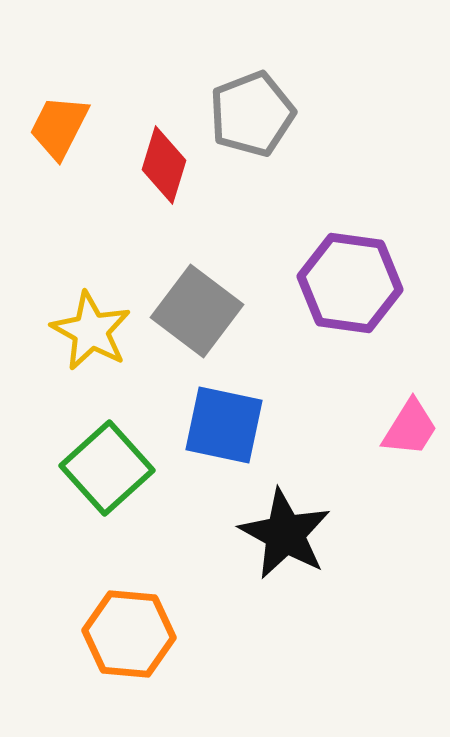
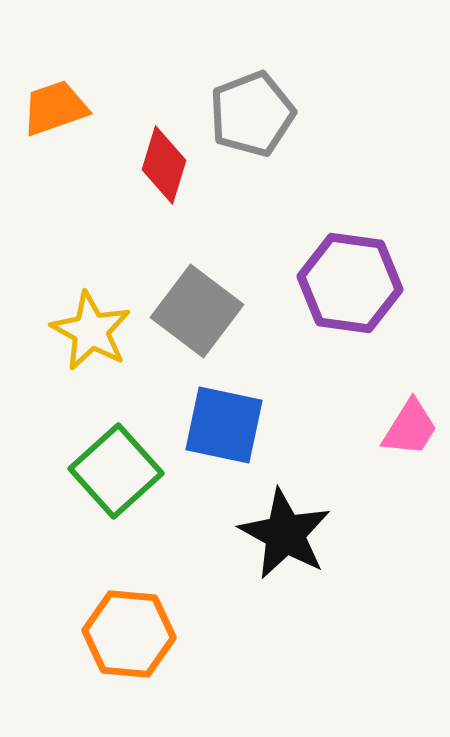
orange trapezoid: moved 4 px left, 19 px up; rotated 44 degrees clockwise
green square: moved 9 px right, 3 px down
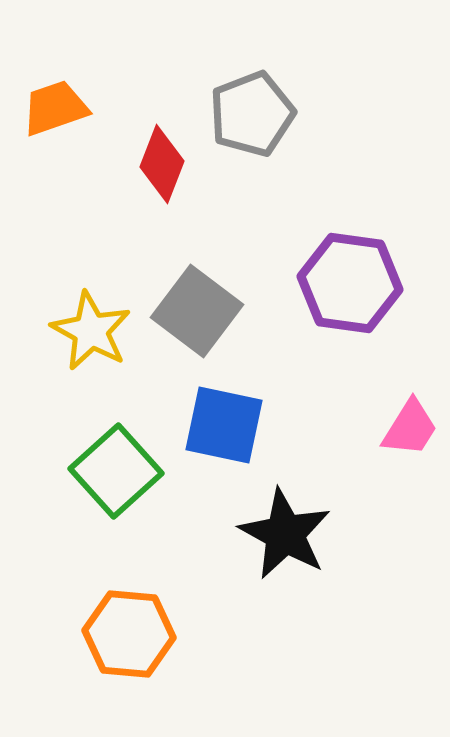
red diamond: moved 2 px left, 1 px up; rotated 4 degrees clockwise
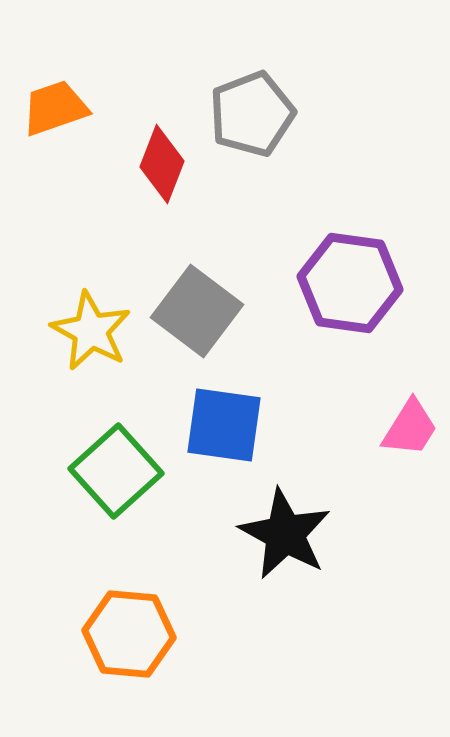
blue square: rotated 4 degrees counterclockwise
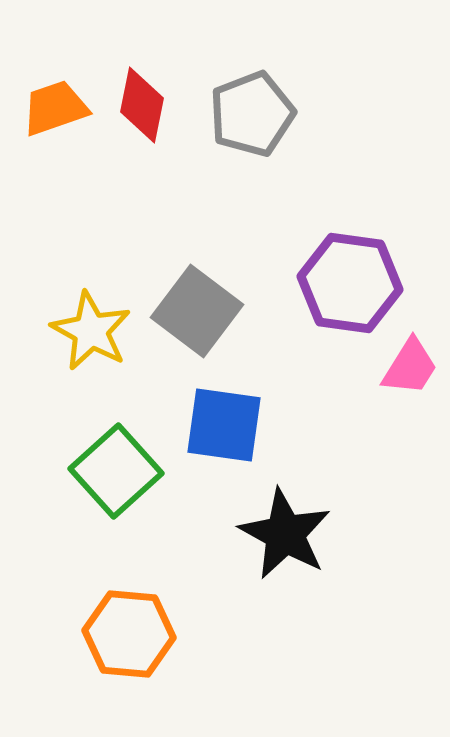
red diamond: moved 20 px left, 59 px up; rotated 10 degrees counterclockwise
pink trapezoid: moved 61 px up
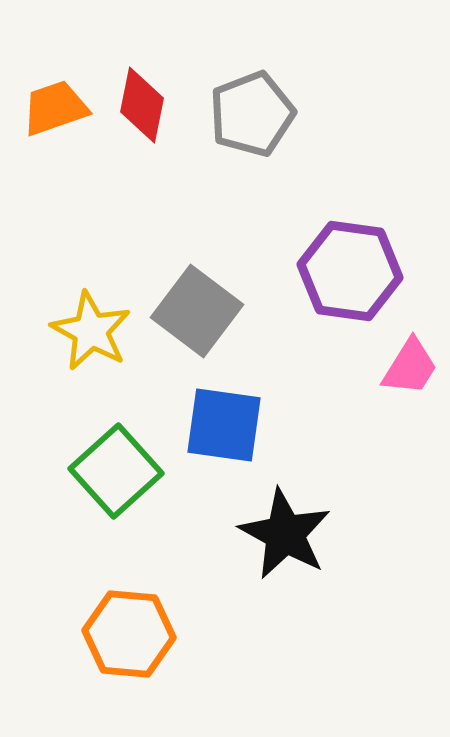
purple hexagon: moved 12 px up
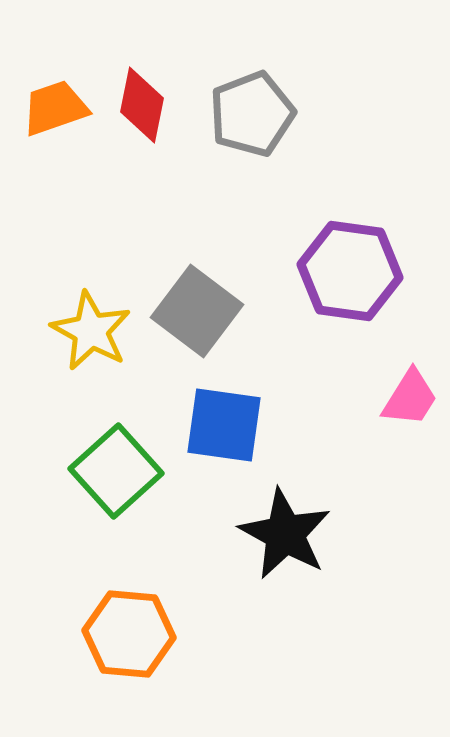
pink trapezoid: moved 31 px down
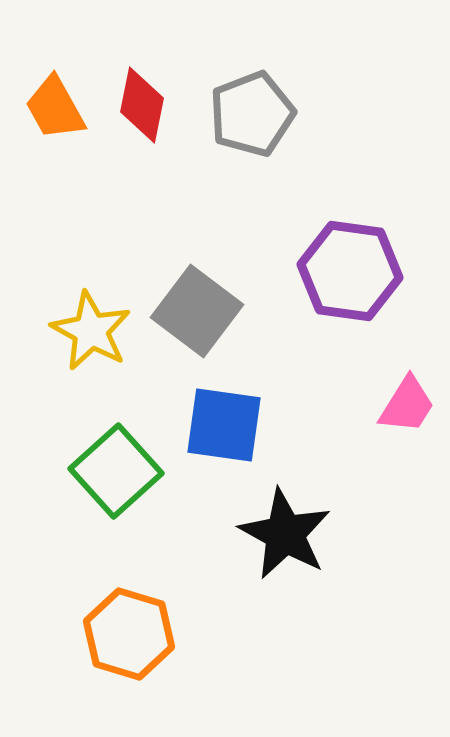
orange trapezoid: rotated 100 degrees counterclockwise
pink trapezoid: moved 3 px left, 7 px down
orange hexagon: rotated 12 degrees clockwise
